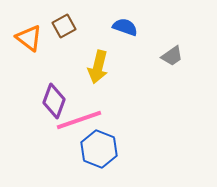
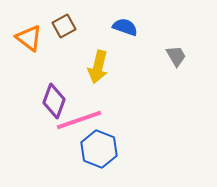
gray trapezoid: moved 4 px right; rotated 85 degrees counterclockwise
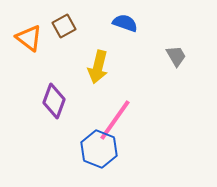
blue semicircle: moved 4 px up
pink line: moved 36 px right; rotated 36 degrees counterclockwise
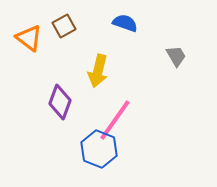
yellow arrow: moved 4 px down
purple diamond: moved 6 px right, 1 px down
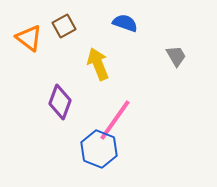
yellow arrow: moved 7 px up; rotated 144 degrees clockwise
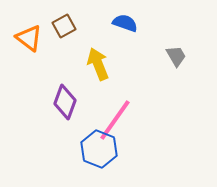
purple diamond: moved 5 px right
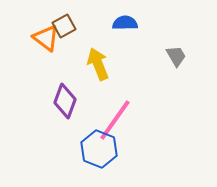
blue semicircle: rotated 20 degrees counterclockwise
orange triangle: moved 17 px right
purple diamond: moved 1 px up
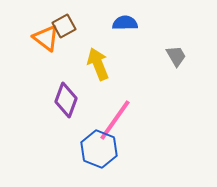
purple diamond: moved 1 px right, 1 px up
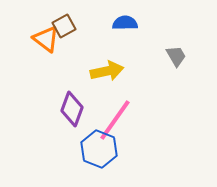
orange triangle: moved 1 px down
yellow arrow: moved 9 px right, 7 px down; rotated 100 degrees clockwise
purple diamond: moved 6 px right, 9 px down
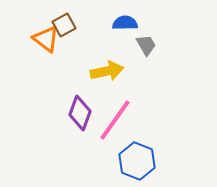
brown square: moved 1 px up
gray trapezoid: moved 30 px left, 11 px up
purple diamond: moved 8 px right, 4 px down
blue hexagon: moved 38 px right, 12 px down
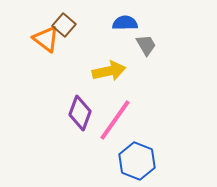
brown square: rotated 20 degrees counterclockwise
yellow arrow: moved 2 px right
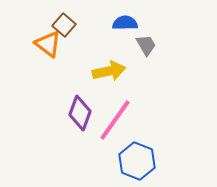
orange triangle: moved 2 px right, 5 px down
